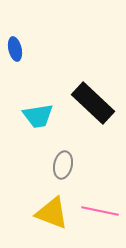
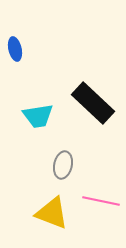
pink line: moved 1 px right, 10 px up
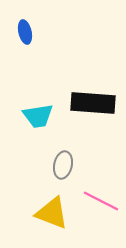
blue ellipse: moved 10 px right, 17 px up
black rectangle: rotated 39 degrees counterclockwise
pink line: rotated 15 degrees clockwise
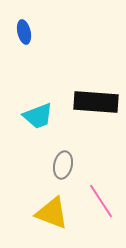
blue ellipse: moved 1 px left
black rectangle: moved 3 px right, 1 px up
cyan trapezoid: rotated 12 degrees counterclockwise
pink line: rotated 30 degrees clockwise
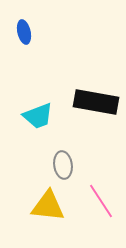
black rectangle: rotated 6 degrees clockwise
gray ellipse: rotated 20 degrees counterclockwise
yellow triangle: moved 4 px left, 7 px up; rotated 15 degrees counterclockwise
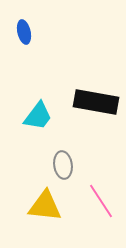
cyan trapezoid: rotated 32 degrees counterclockwise
yellow triangle: moved 3 px left
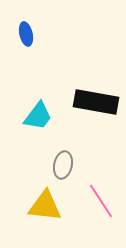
blue ellipse: moved 2 px right, 2 px down
gray ellipse: rotated 20 degrees clockwise
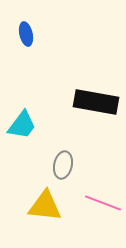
cyan trapezoid: moved 16 px left, 9 px down
pink line: moved 2 px right, 2 px down; rotated 36 degrees counterclockwise
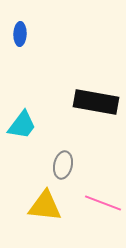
blue ellipse: moved 6 px left; rotated 15 degrees clockwise
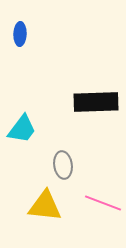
black rectangle: rotated 12 degrees counterclockwise
cyan trapezoid: moved 4 px down
gray ellipse: rotated 20 degrees counterclockwise
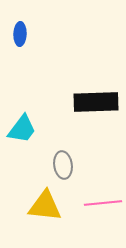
pink line: rotated 27 degrees counterclockwise
